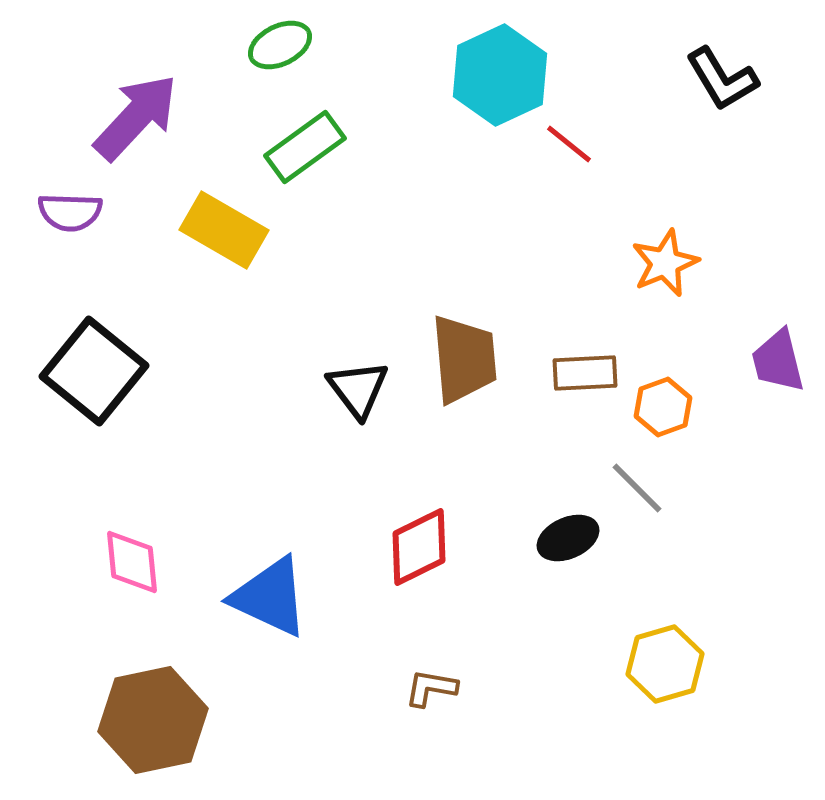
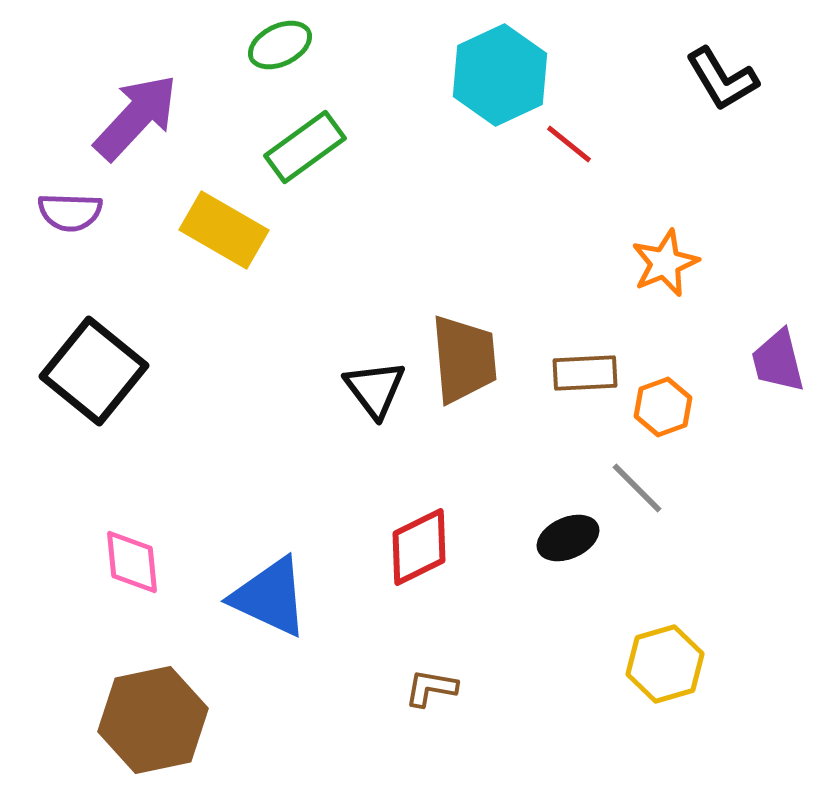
black triangle: moved 17 px right
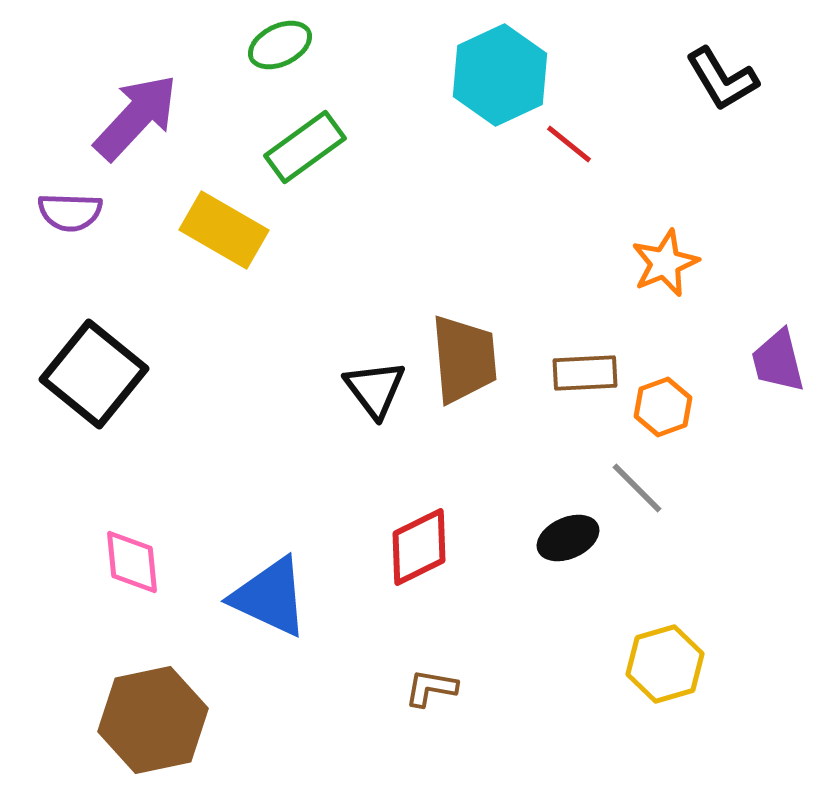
black square: moved 3 px down
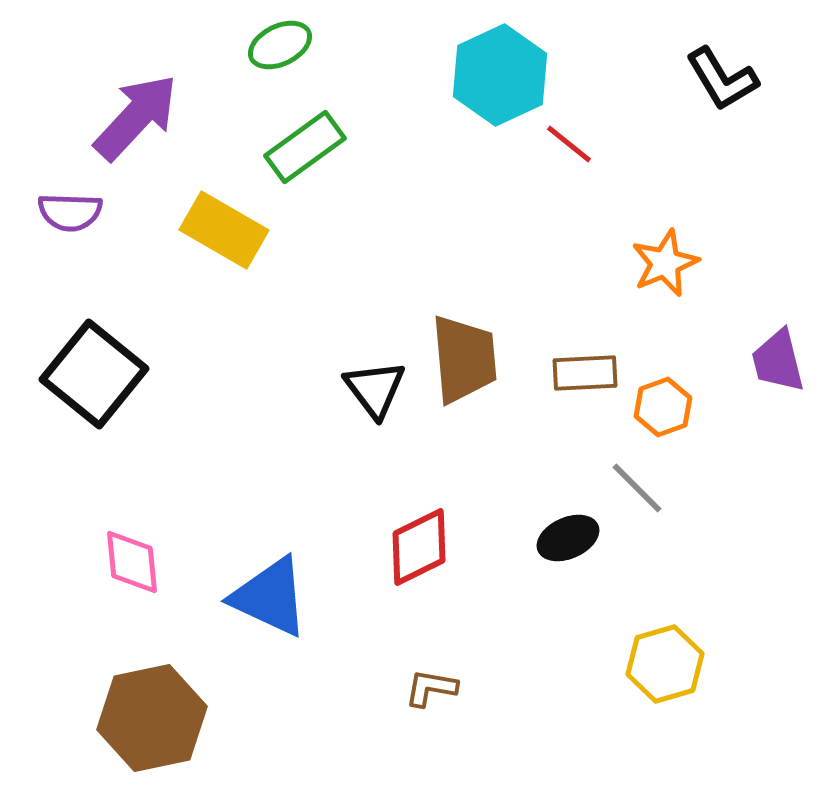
brown hexagon: moved 1 px left, 2 px up
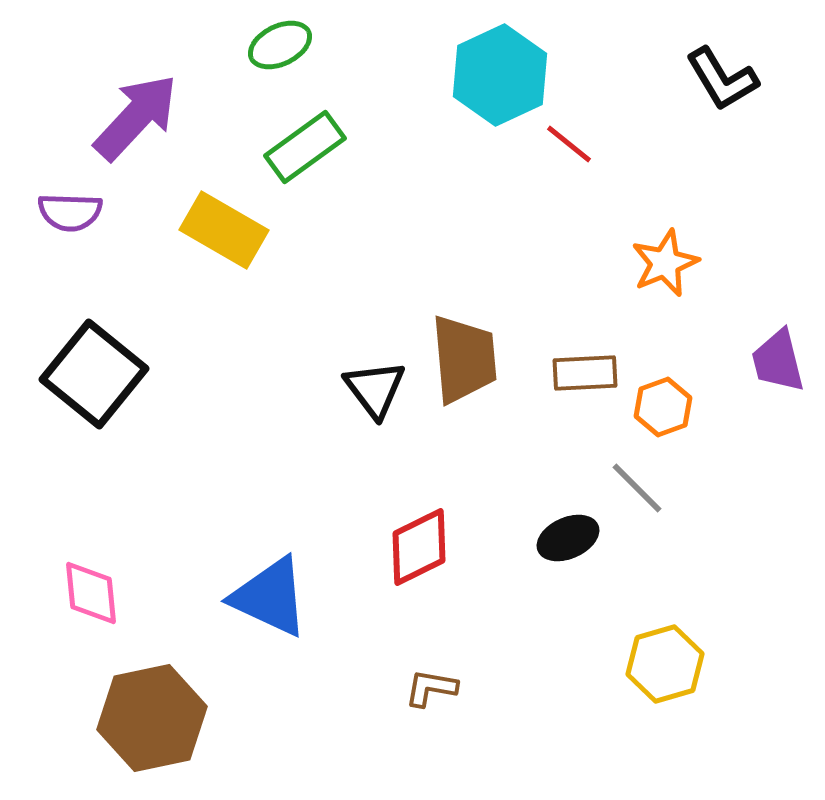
pink diamond: moved 41 px left, 31 px down
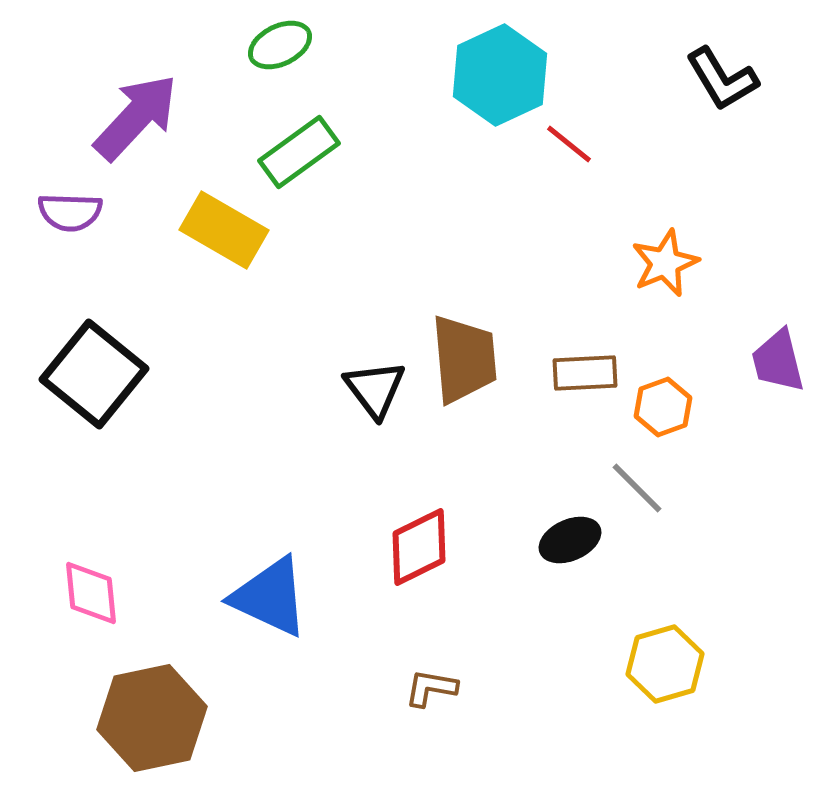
green rectangle: moved 6 px left, 5 px down
black ellipse: moved 2 px right, 2 px down
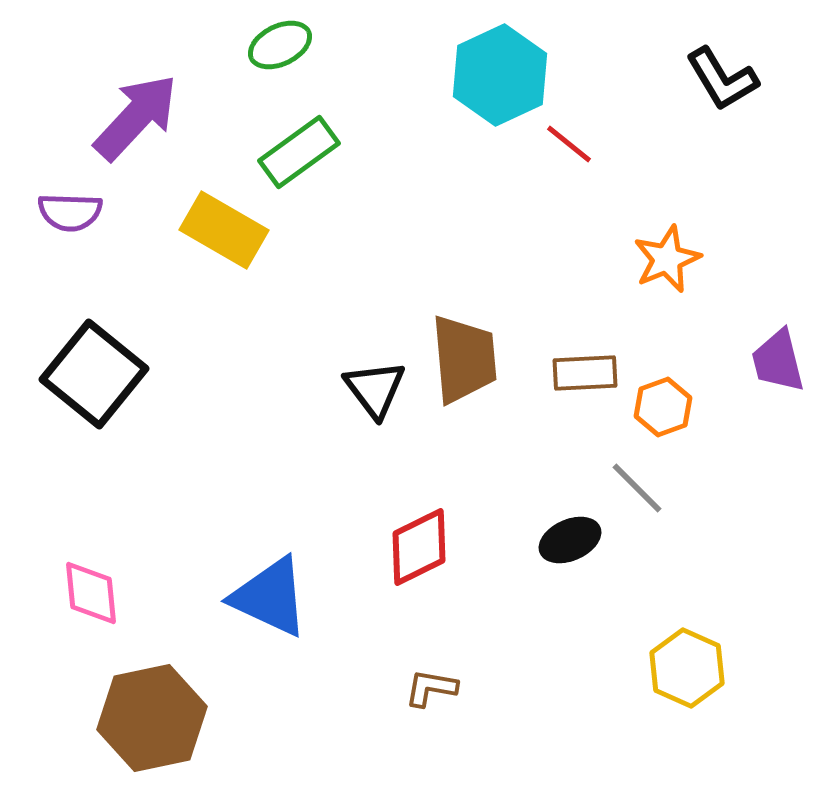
orange star: moved 2 px right, 4 px up
yellow hexagon: moved 22 px right, 4 px down; rotated 20 degrees counterclockwise
